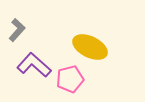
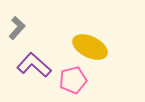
gray L-shape: moved 2 px up
pink pentagon: moved 3 px right, 1 px down
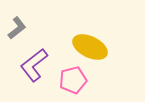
gray L-shape: rotated 10 degrees clockwise
purple L-shape: rotated 80 degrees counterclockwise
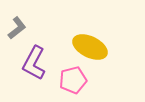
purple L-shape: moved 2 px up; rotated 24 degrees counterclockwise
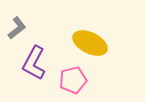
yellow ellipse: moved 4 px up
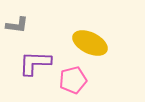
gray L-shape: moved 3 px up; rotated 45 degrees clockwise
purple L-shape: moved 1 px right; rotated 64 degrees clockwise
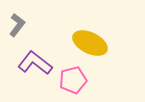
gray L-shape: rotated 60 degrees counterclockwise
purple L-shape: rotated 36 degrees clockwise
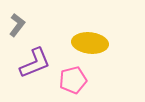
yellow ellipse: rotated 20 degrees counterclockwise
purple L-shape: rotated 120 degrees clockwise
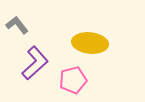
gray L-shape: rotated 75 degrees counterclockwise
purple L-shape: rotated 20 degrees counterclockwise
